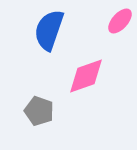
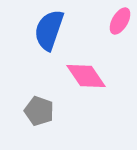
pink ellipse: rotated 12 degrees counterclockwise
pink diamond: rotated 75 degrees clockwise
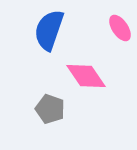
pink ellipse: moved 7 px down; rotated 64 degrees counterclockwise
gray pentagon: moved 11 px right, 2 px up
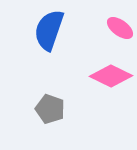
pink ellipse: rotated 20 degrees counterclockwise
pink diamond: moved 25 px right; rotated 30 degrees counterclockwise
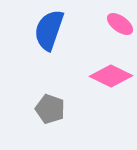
pink ellipse: moved 4 px up
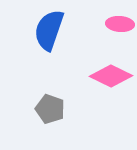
pink ellipse: rotated 32 degrees counterclockwise
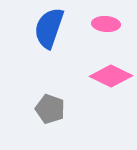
pink ellipse: moved 14 px left
blue semicircle: moved 2 px up
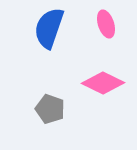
pink ellipse: rotated 68 degrees clockwise
pink diamond: moved 8 px left, 7 px down
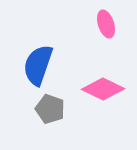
blue semicircle: moved 11 px left, 37 px down
pink diamond: moved 6 px down
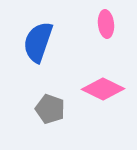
pink ellipse: rotated 12 degrees clockwise
blue semicircle: moved 23 px up
